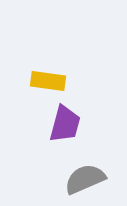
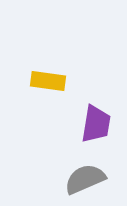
purple trapezoid: moved 31 px right; rotated 6 degrees counterclockwise
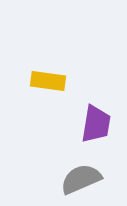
gray semicircle: moved 4 px left
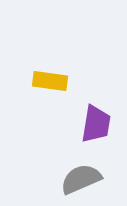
yellow rectangle: moved 2 px right
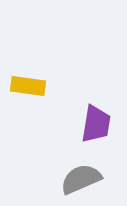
yellow rectangle: moved 22 px left, 5 px down
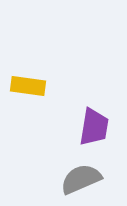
purple trapezoid: moved 2 px left, 3 px down
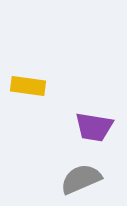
purple trapezoid: rotated 90 degrees clockwise
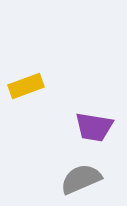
yellow rectangle: moved 2 px left; rotated 28 degrees counterclockwise
